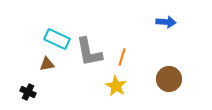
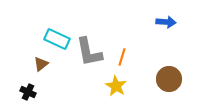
brown triangle: moved 6 px left; rotated 28 degrees counterclockwise
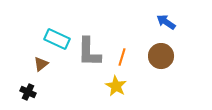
blue arrow: rotated 150 degrees counterclockwise
gray L-shape: rotated 12 degrees clockwise
brown circle: moved 8 px left, 23 px up
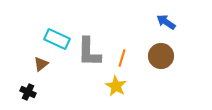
orange line: moved 1 px down
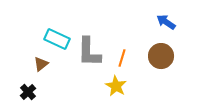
black cross: rotated 21 degrees clockwise
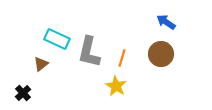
gray L-shape: rotated 12 degrees clockwise
brown circle: moved 2 px up
black cross: moved 5 px left, 1 px down
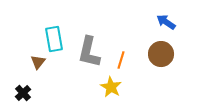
cyan rectangle: moved 3 px left; rotated 55 degrees clockwise
orange line: moved 1 px left, 2 px down
brown triangle: moved 3 px left, 2 px up; rotated 14 degrees counterclockwise
yellow star: moved 5 px left, 1 px down
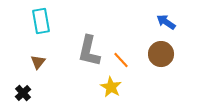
cyan rectangle: moved 13 px left, 18 px up
gray L-shape: moved 1 px up
orange line: rotated 60 degrees counterclockwise
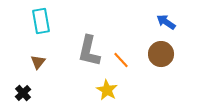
yellow star: moved 4 px left, 3 px down
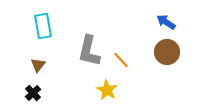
cyan rectangle: moved 2 px right, 5 px down
brown circle: moved 6 px right, 2 px up
brown triangle: moved 3 px down
black cross: moved 10 px right
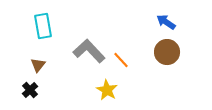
gray L-shape: rotated 124 degrees clockwise
black cross: moved 3 px left, 3 px up
